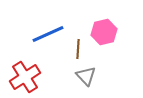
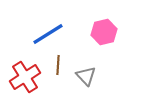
blue line: rotated 8 degrees counterclockwise
brown line: moved 20 px left, 16 px down
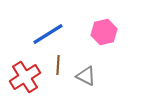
gray triangle: rotated 20 degrees counterclockwise
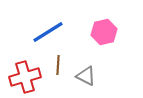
blue line: moved 2 px up
red cross: rotated 16 degrees clockwise
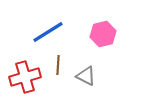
pink hexagon: moved 1 px left, 2 px down
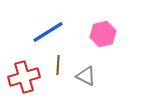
red cross: moved 1 px left
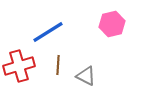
pink hexagon: moved 9 px right, 10 px up
red cross: moved 5 px left, 11 px up
